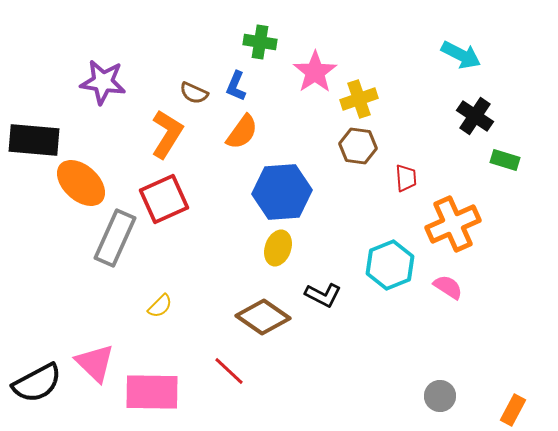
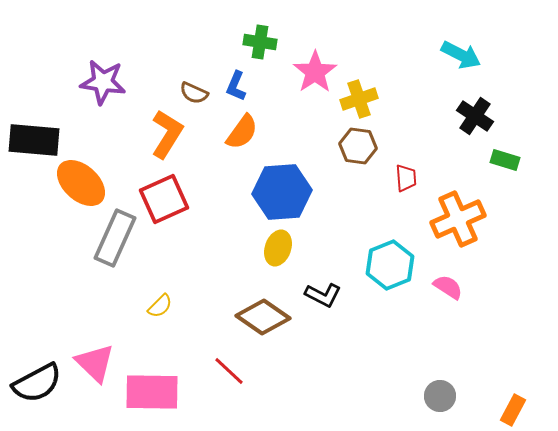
orange cross: moved 5 px right, 5 px up
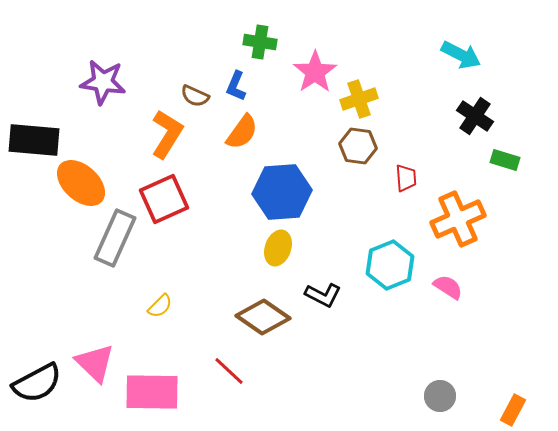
brown semicircle: moved 1 px right, 3 px down
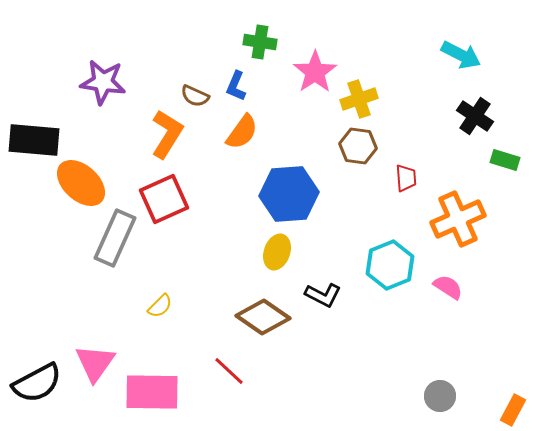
blue hexagon: moved 7 px right, 2 px down
yellow ellipse: moved 1 px left, 4 px down
pink triangle: rotated 21 degrees clockwise
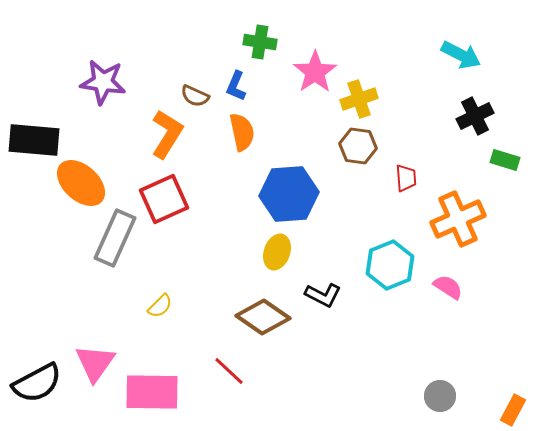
black cross: rotated 30 degrees clockwise
orange semicircle: rotated 48 degrees counterclockwise
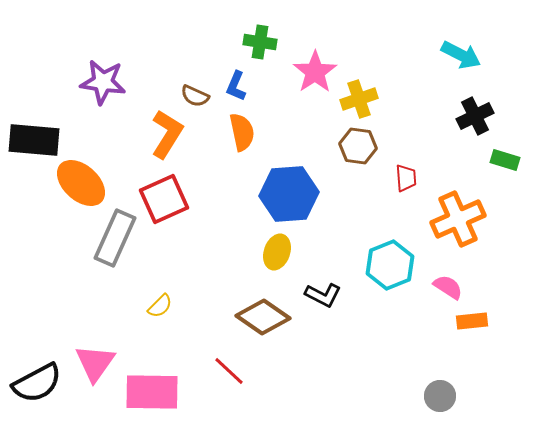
orange rectangle: moved 41 px left, 89 px up; rotated 56 degrees clockwise
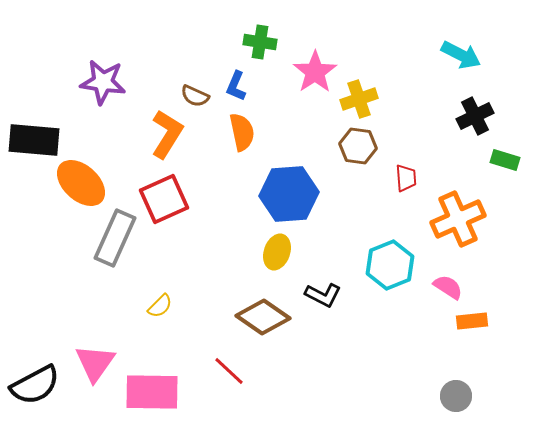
black semicircle: moved 2 px left, 2 px down
gray circle: moved 16 px right
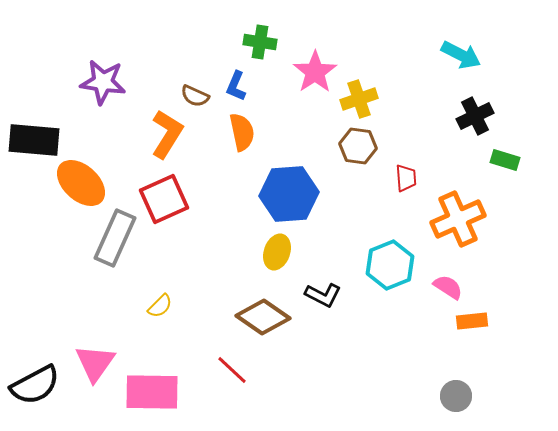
red line: moved 3 px right, 1 px up
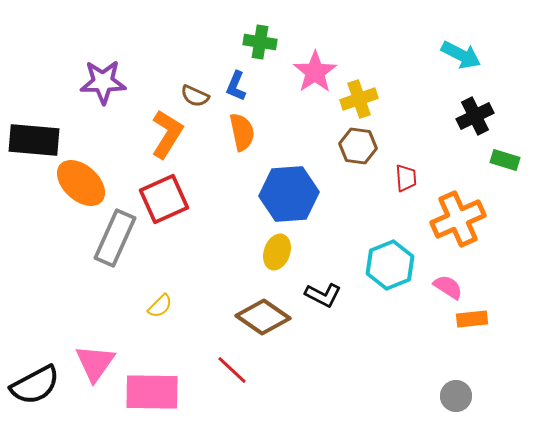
purple star: rotated 9 degrees counterclockwise
orange rectangle: moved 2 px up
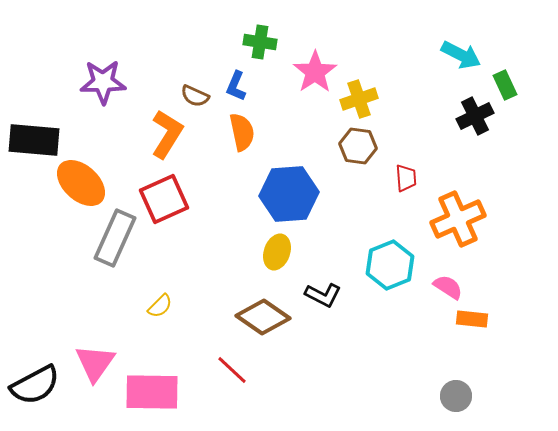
green rectangle: moved 75 px up; rotated 48 degrees clockwise
orange rectangle: rotated 12 degrees clockwise
